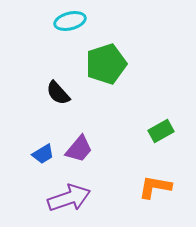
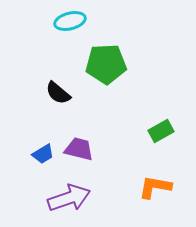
green pentagon: rotated 15 degrees clockwise
black semicircle: rotated 8 degrees counterclockwise
purple trapezoid: rotated 116 degrees counterclockwise
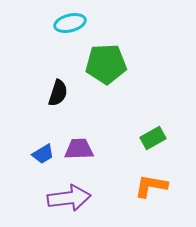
cyan ellipse: moved 2 px down
black semicircle: rotated 112 degrees counterclockwise
green rectangle: moved 8 px left, 7 px down
purple trapezoid: rotated 16 degrees counterclockwise
orange L-shape: moved 4 px left, 1 px up
purple arrow: rotated 12 degrees clockwise
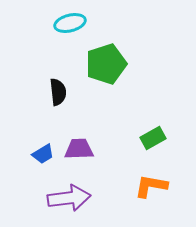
green pentagon: rotated 15 degrees counterclockwise
black semicircle: moved 1 px up; rotated 24 degrees counterclockwise
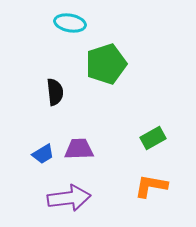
cyan ellipse: rotated 24 degrees clockwise
black semicircle: moved 3 px left
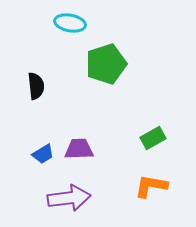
black semicircle: moved 19 px left, 6 px up
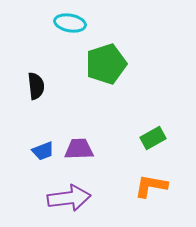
blue trapezoid: moved 3 px up; rotated 10 degrees clockwise
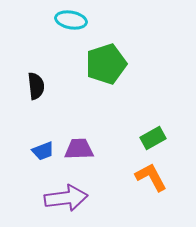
cyan ellipse: moved 1 px right, 3 px up
orange L-shape: moved 9 px up; rotated 52 degrees clockwise
purple arrow: moved 3 px left
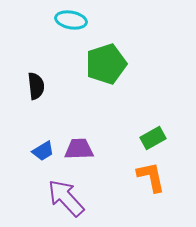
blue trapezoid: rotated 10 degrees counterclockwise
orange L-shape: rotated 16 degrees clockwise
purple arrow: rotated 126 degrees counterclockwise
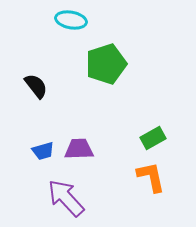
black semicircle: rotated 32 degrees counterclockwise
blue trapezoid: rotated 15 degrees clockwise
